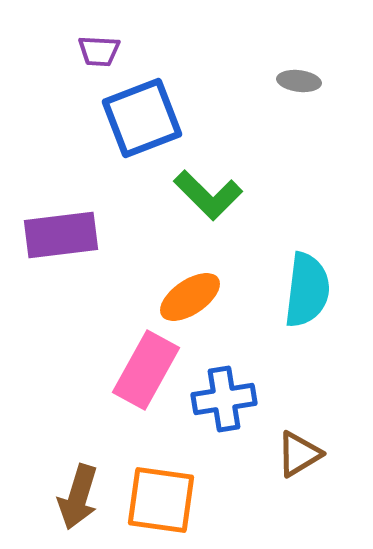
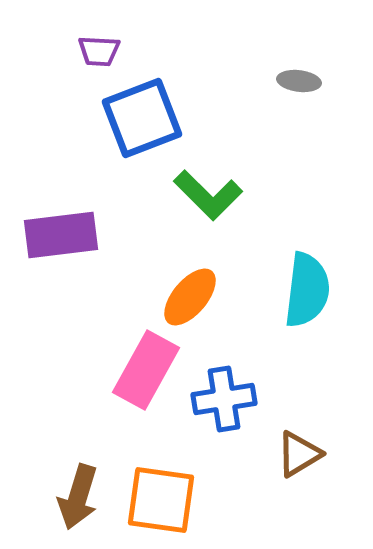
orange ellipse: rotated 16 degrees counterclockwise
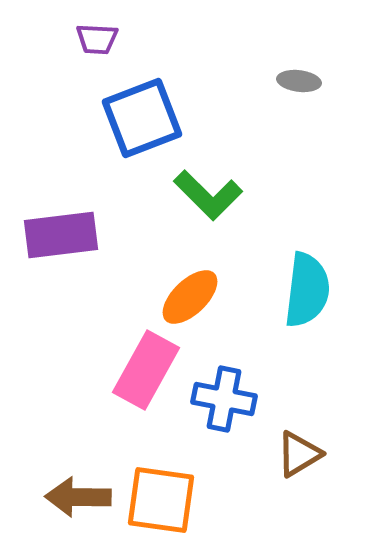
purple trapezoid: moved 2 px left, 12 px up
orange ellipse: rotated 6 degrees clockwise
blue cross: rotated 20 degrees clockwise
brown arrow: rotated 74 degrees clockwise
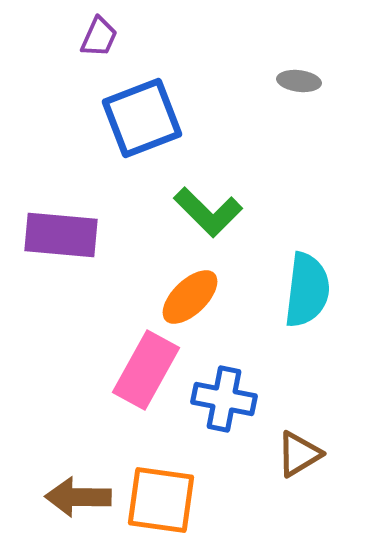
purple trapezoid: moved 2 px right, 2 px up; rotated 69 degrees counterclockwise
green L-shape: moved 17 px down
purple rectangle: rotated 12 degrees clockwise
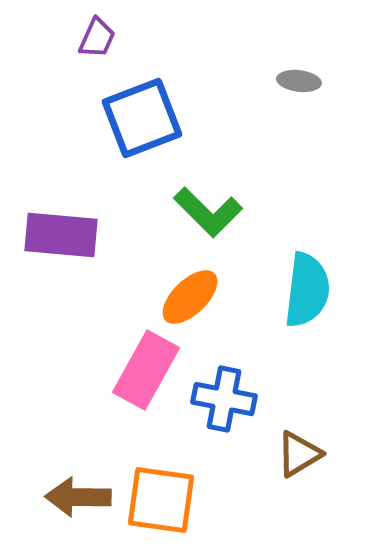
purple trapezoid: moved 2 px left, 1 px down
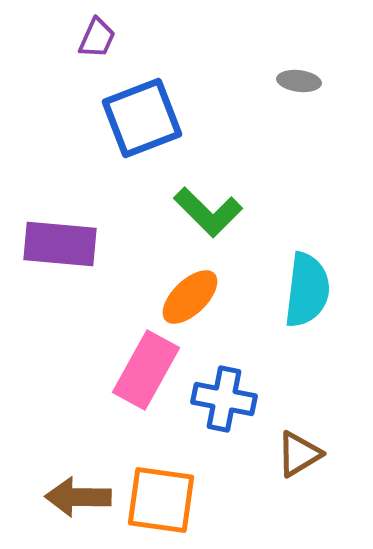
purple rectangle: moved 1 px left, 9 px down
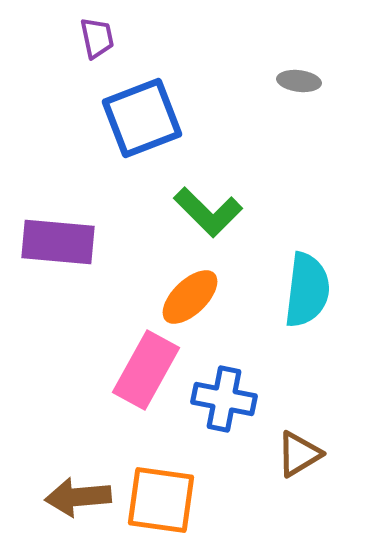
purple trapezoid: rotated 36 degrees counterclockwise
purple rectangle: moved 2 px left, 2 px up
brown arrow: rotated 6 degrees counterclockwise
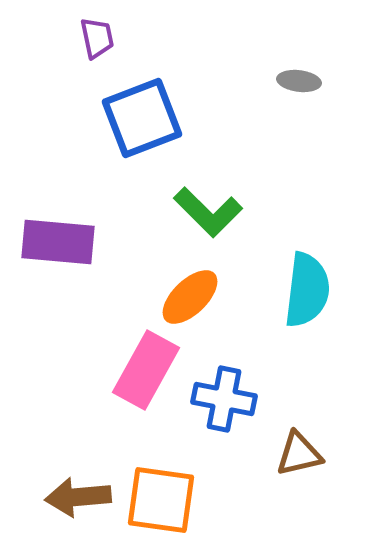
brown triangle: rotated 18 degrees clockwise
